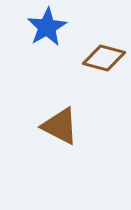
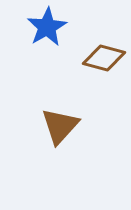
brown triangle: rotated 45 degrees clockwise
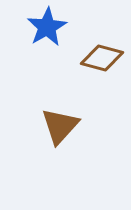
brown diamond: moved 2 px left
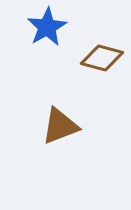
brown triangle: rotated 27 degrees clockwise
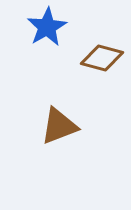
brown triangle: moved 1 px left
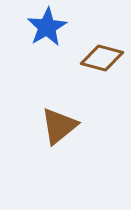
brown triangle: rotated 18 degrees counterclockwise
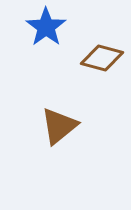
blue star: moved 1 px left; rotated 6 degrees counterclockwise
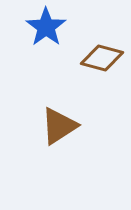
brown triangle: rotated 6 degrees clockwise
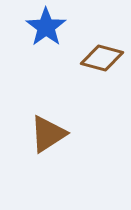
brown triangle: moved 11 px left, 8 px down
